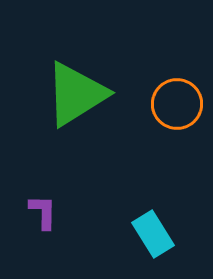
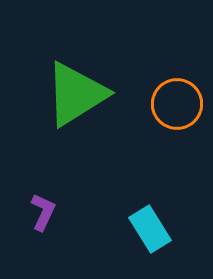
purple L-shape: rotated 24 degrees clockwise
cyan rectangle: moved 3 px left, 5 px up
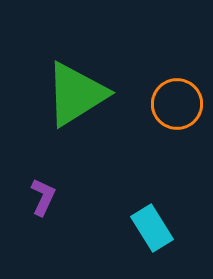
purple L-shape: moved 15 px up
cyan rectangle: moved 2 px right, 1 px up
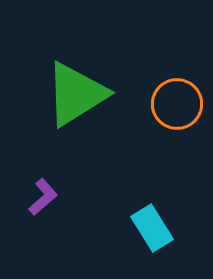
purple L-shape: rotated 24 degrees clockwise
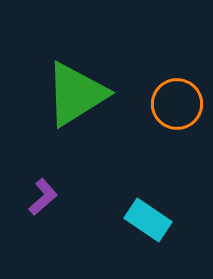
cyan rectangle: moved 4 px left, 8 px up; rotated 24 degrees counterclockwise
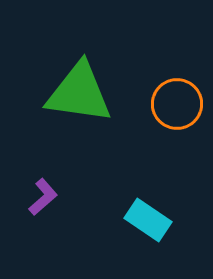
green triangle: moved 3 px right, 1 px up; rotated 40 degrees clockwise
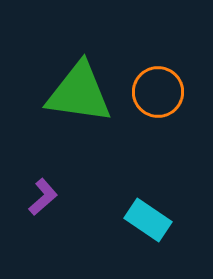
orange circle: moved 19 px left, 12 px up
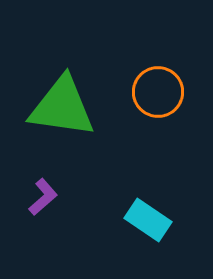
green triangle: moved 17 px left, 14 px down
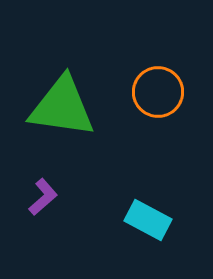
cyan rectangle: rotated 6 degrees counterclockwise
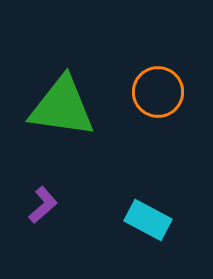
purple L-shape: moved 8 px down
